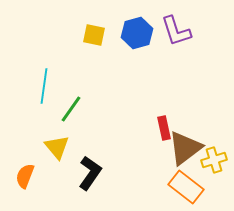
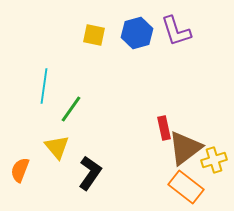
orange semicircle: moved 5 px left, 6 px up
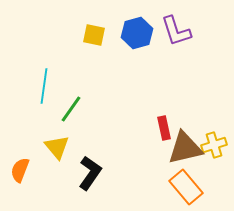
brown triangle: rotated 24 degrees clockwise
yellow cross: moved 15 px up
orange rectangle: rotated 12 degrees clockwise
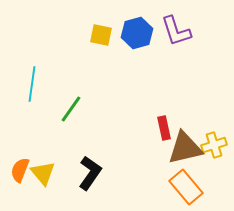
yellow square: moved 7 px right
cyan line: moved 12 px left, 2 px up
yellow triangle: moved 14 px left, 26 px down
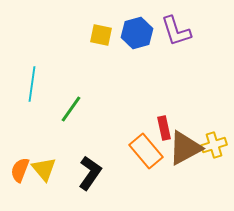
brown triangle: rotated 15 degrees counterclockwise
yellow triangle: moved 1 px right, 4 px up
orange rectangle: moved 40 px left, 36 px up
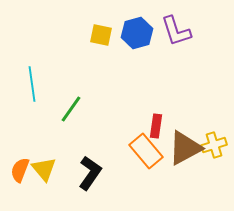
cyan line: rotated 16 degrees counterclockwise
red rectangle: moved 8 px left, 2 px up; rotated 20 degrees clockwise
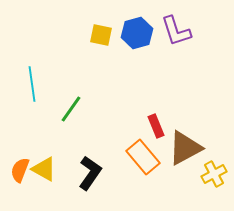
red rectangle: rotated 30 degrees counterclockwise
yellow cross: moved 29 px down; rotated 10 degrees counterclockwise
orange rectangle: moved 3 px left, 6 px down
yellow triangle: rotated 20 degrees counterclockwise
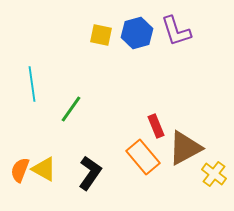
yellow cross: rotated 25 degrees counterclockwise
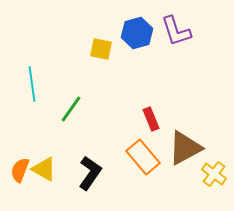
yellow square: moved 14 px down
red rectangle: moved 5 px left, 7 px up
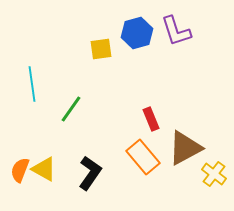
yellow square: rotated 20 degrees counterclockwise
